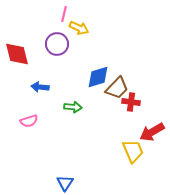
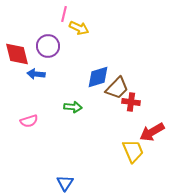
purple circle: moved 9 px left, 2 px down
blue arrow: moved 4 px left, 13 px up
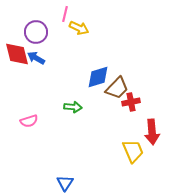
pink line: moved 1 px right
purple circle: moved 12 px left, 14 px up
blue arrow: moved 16 px up; rotated 24 degrees clockwise
red cross: rotated 18 degrees counterclockwise
red arrow: rotated 65 degrees counterclockwise
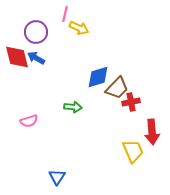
red diamond: moved 3 px down
blue triangle: moved 8 px left, 6 px up
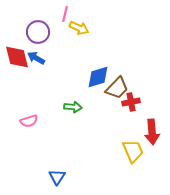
purple circle: moved 2 px right
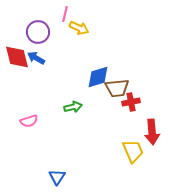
brown trapezoid: rotated 40 degrees clockwise
green arrow: rotated 18 degrees counterclockwise
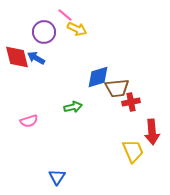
pink line: moved 1 px down; rotated 63 degrees counterclockwise
yellow arrow: moved 2 px left, 1 px down
purple circle: moved 6 px right
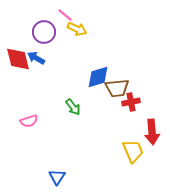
red diamond: moved 1 px right, 2 px down
green arrow: rotated 66 degrees clockwise
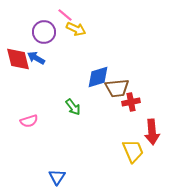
yellow arrow: moved 1 px left
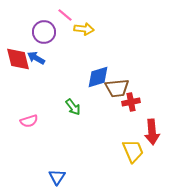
yellow arrow: moved 8 px right; rotated 18 degrees counterclockwise
